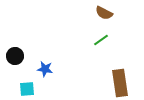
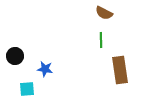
green line: rotated 56 degrees counterclockwise
brown rectangle: moved 13 px up
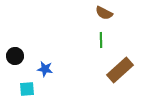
brown rectangle: rotated 56 degrees clockwise
